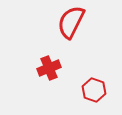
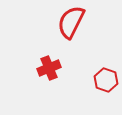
red hexagon: moved 12 px right, 10 px up
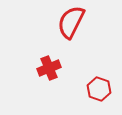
red hexagon: moved 7 px left, 9 px down
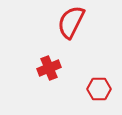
red hexagon: rotated 20 degrees counterclockwise
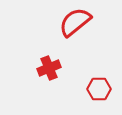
red semicircle: moved 4 px right; rotated 24 degrees clockwise
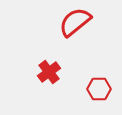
red cross: moved 4 px down; rotated 15 degrees counterclockwise
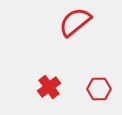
red cross: moved 15 px down
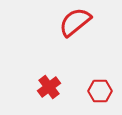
red hexagon: moved 1 px right, 2 px down
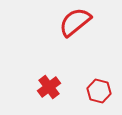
red hexagon: moved 1 px left; rotated 15 degrees clockwise
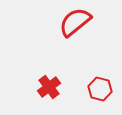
red hexagon: moved 1 px right, 2 px up
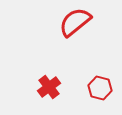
red hexagon: moved 1 px up
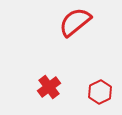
red hexagon: moved 4 px down; rotated 20 degrees clockwise
